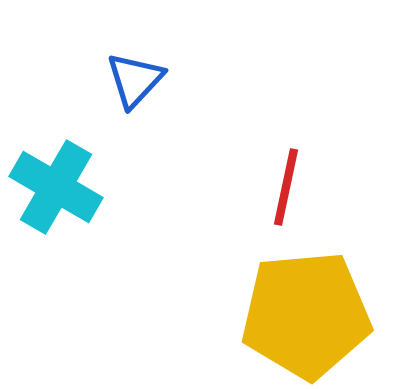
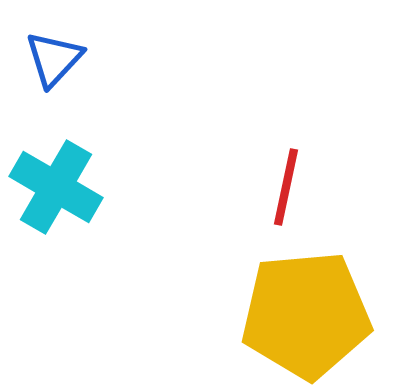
blue triangle: moved 81 px left, 21 px up
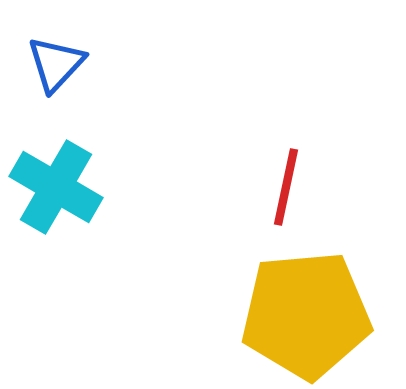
blue triangle: moved 2 px right, 5 px down
